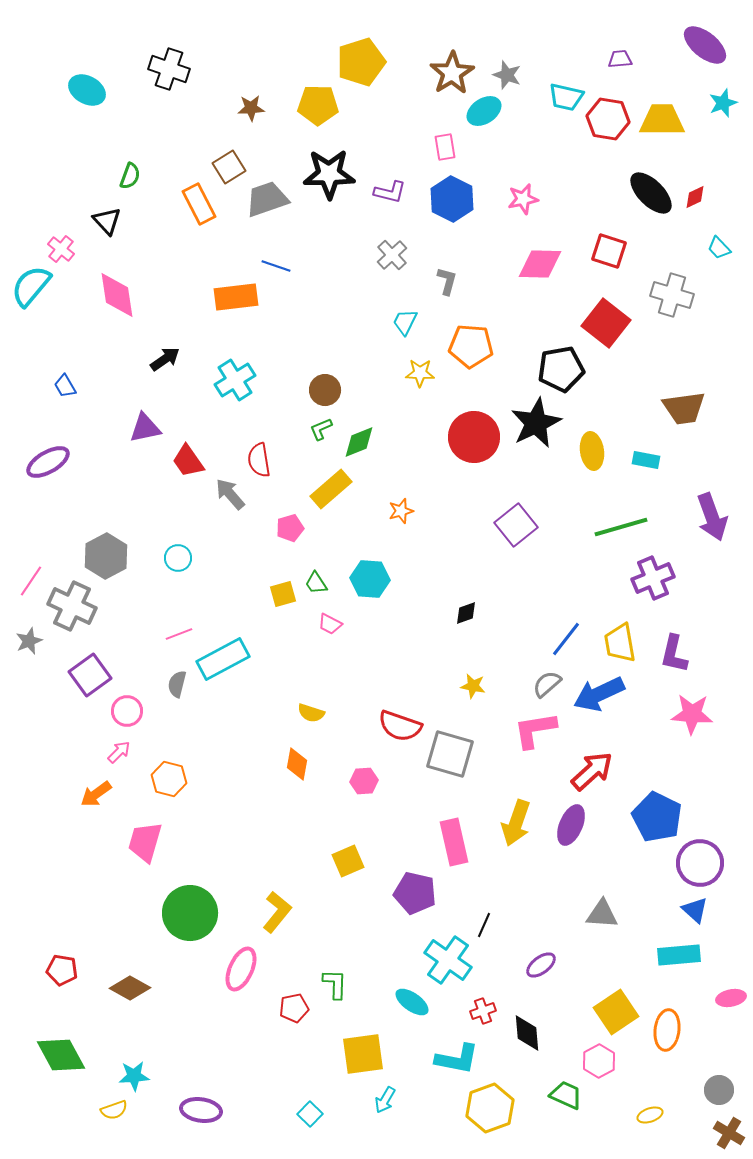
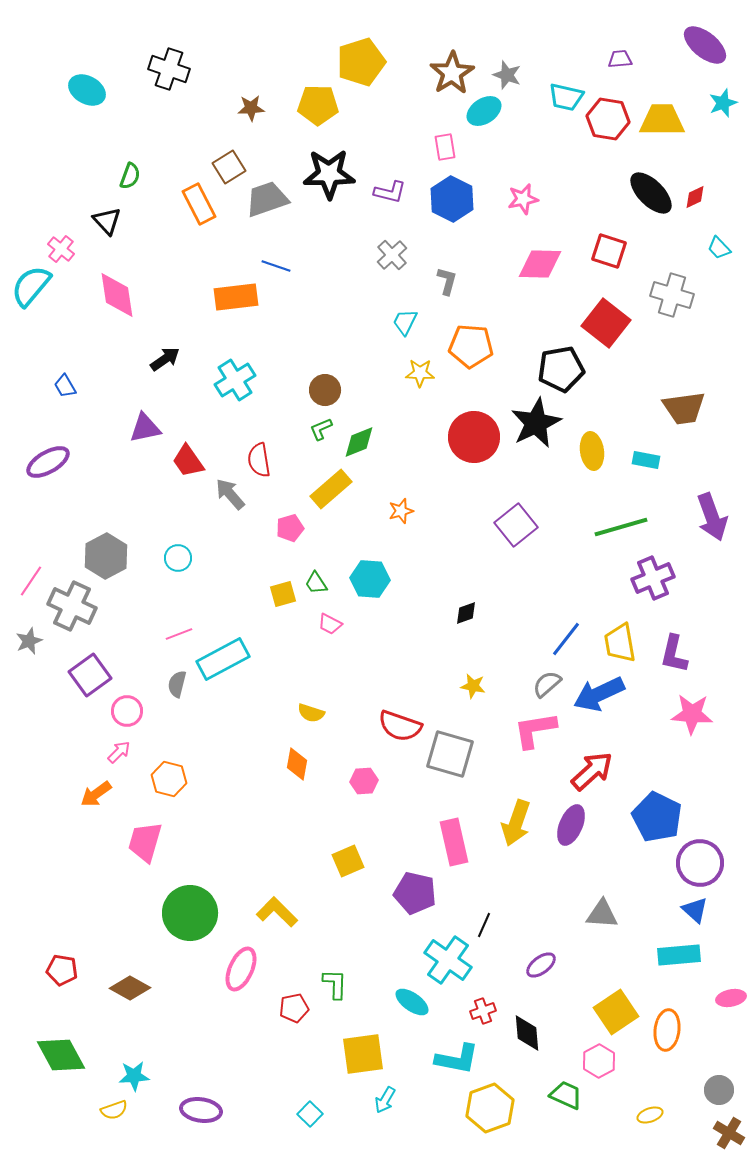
yellow L-shape at (277, 912): rotated 84 degrees counterclockwise
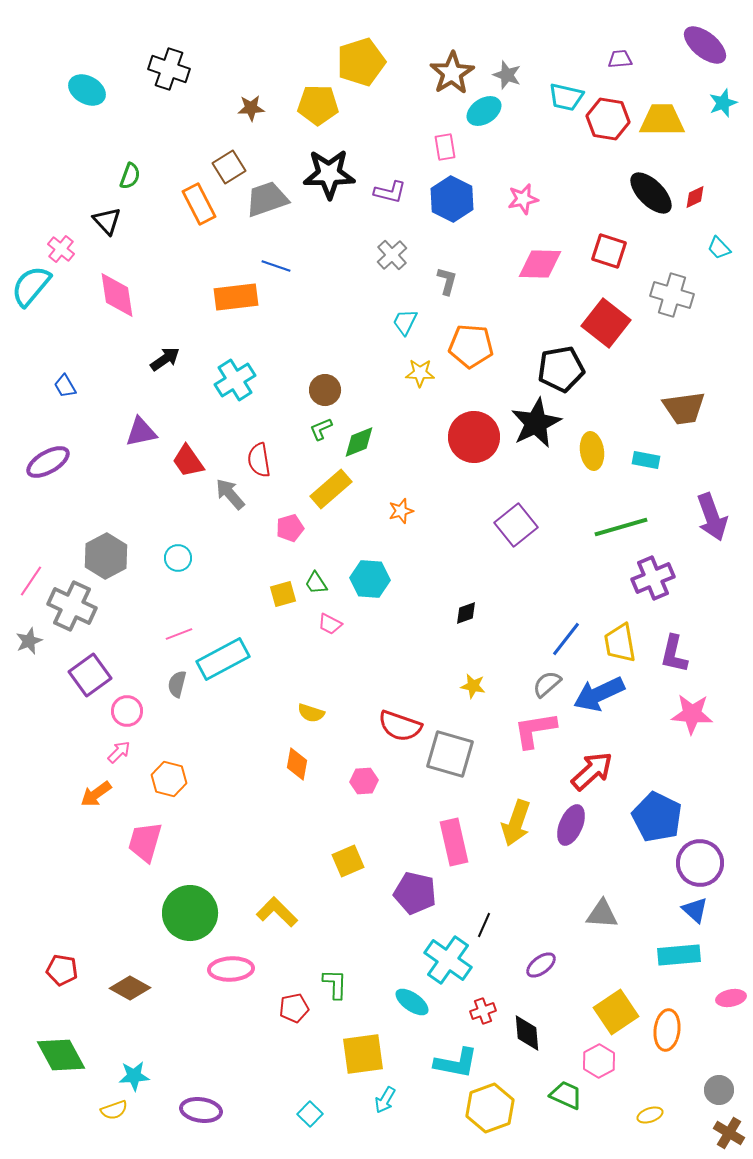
purple triangle at (145, 428): moved 4 px left, 4 px down
pink ellipse at (241, 969): moved 10 px left; rotated 63 degrees clockwise
cyan L-shape at (457, 1059): moved 1 px left, 4 px down
